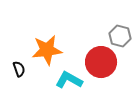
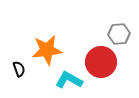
gray hexagon: moved 1 px left, 2 px up; rotated 20 degrees counterclockwise
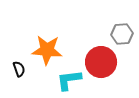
gray hexagon: moved 3 px right
orange star: rotated 12 degrees clockwise
cyan L-shape: rotated 36 degrees counterclockwise
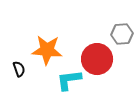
red circle: moved 4 px left, 3 px up
